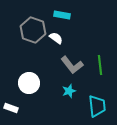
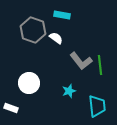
gray L-shape: moved 9 px right, 4 px up
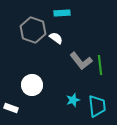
cyan rectangle: moved 2 px up; rotated 14 degrees counterclockwise
white circle: moved 3 px right, 2 px down
cyan star: moved 4 px right, 9 px down
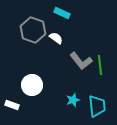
cyan rectangle: rotated 28 degrees clockwise
white rectangle: moved 1 px right, 3 px up
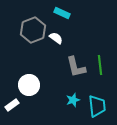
gray hexagon: rotated 20 degrees clockwise
gray L-shape: moved 5 px left, 6 px down; rotated 25 degrees clockwise
white circle: moved 3 px left
white rectangle: rotated 56 degrees counterclockwise
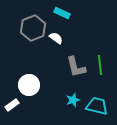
gray hexagon: moved 2 px up
cyan trapezoid: rotated 70 degrees counterclockwise
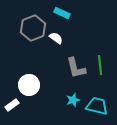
gray L-shape: moved 1 px down
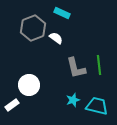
green line: moved 1 px left
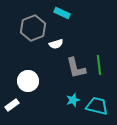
white semicircle: moved 6 px down; rotated 128 degrees clockwise
white circle: moved 1 px left, 4 px up
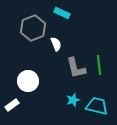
white semicircle: rotated 96 degrees counterclockwise
